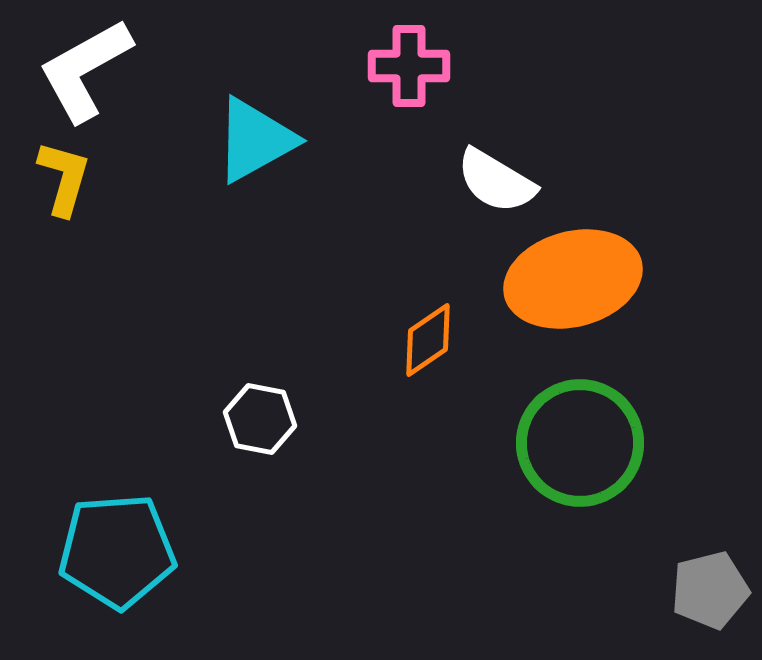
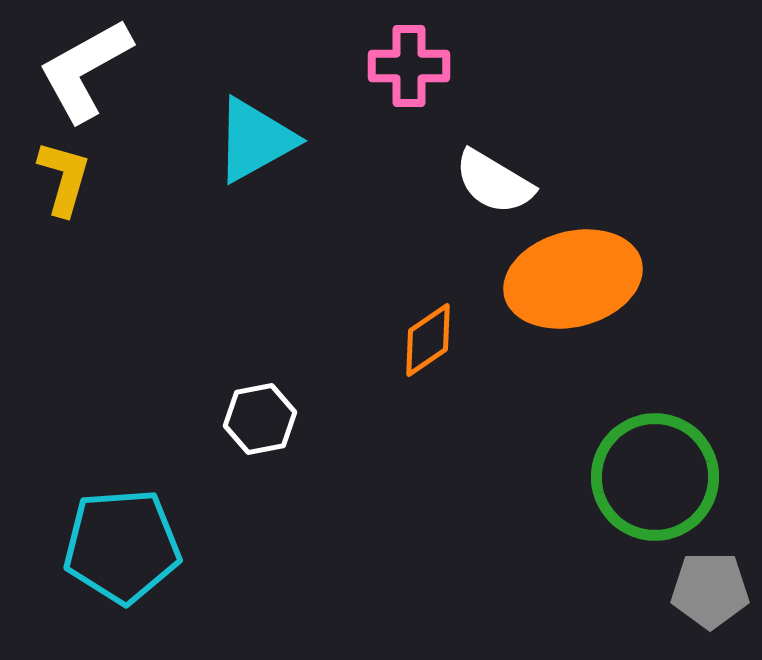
white semicircle: moved 2 px left, 1 px down
white hexagon: rotated 22 degrees counterclockwise
green circle: moved 75 px right, 34 px down
cyan pentagon: moved 5 px right, 5 px up
gray pentagon: rotated 14 degrees clockwise
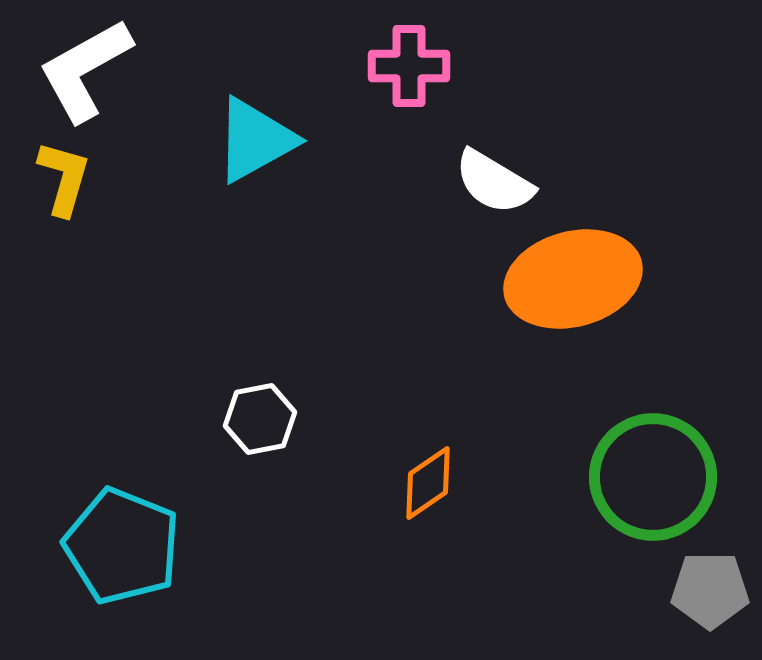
orange diamond: moved 143 px down
green circle: moved 2 px left
cyan pentagon: rotated 26 degrees clockwise
